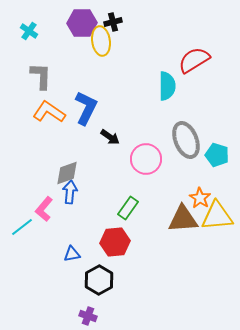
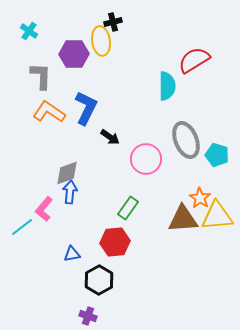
purple hexagon: moved 8 px left, 31 px down
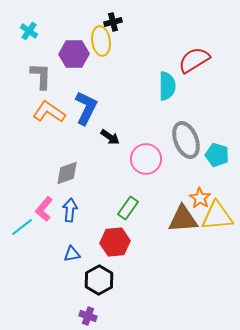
blue arrow: moved 18 px down
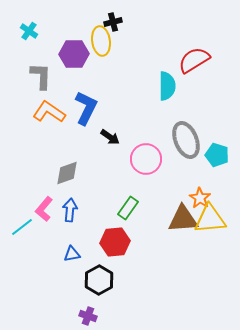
yellow triangle: moved 7 px left, 3 px down
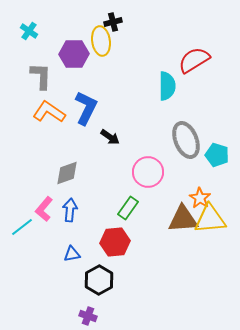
pink circle: moved 2 px right, 13 px down
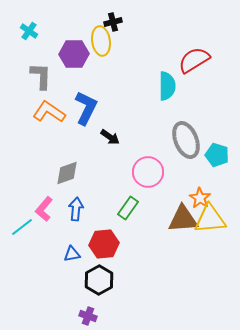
blue arrow: moved 6 px right, 1 px up
red hexagon: moved 11 px left, 2 px down
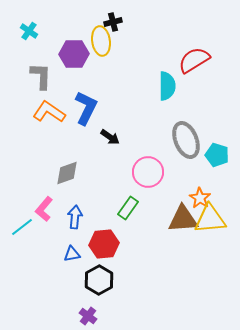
blue arrow: moved 1 px left, 8 px down
purple cross: rotated 18 degrees clockwise
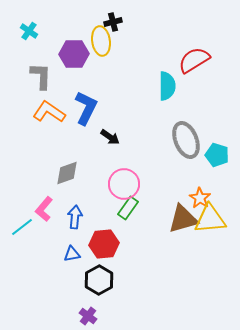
pink circle: moved 24 px left, 12 px down
brown triangle: rotated 12 degrees counterclockwise
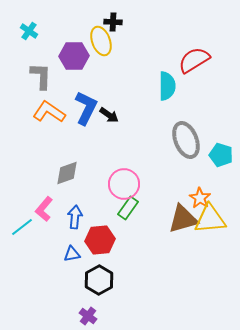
black cross: rotated 18 degrees clockwise
yellow ellipse: rotated 12 degrees counterclockwise
purple hexagon: moved 2 px down
black arrow: moved 1 px left, 22 px up
cyan pentagon: moved 4 px right
red hexagon: moved 4 px left, 4 px up
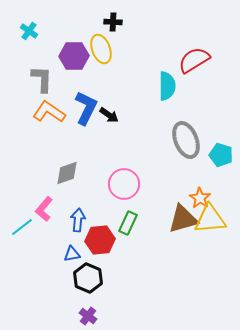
yellow ellipse: moved 8 px down
gray L-shape: moved 1 px right, 3 px down
green rectangle: moved 15 px down; rotated 10 degrees counterclockwise
blue arrow: moved 3 px right, 3 px down
black hexagon: moved 11 px left, 2 px up; rotated 8 degrees counterclockwise
